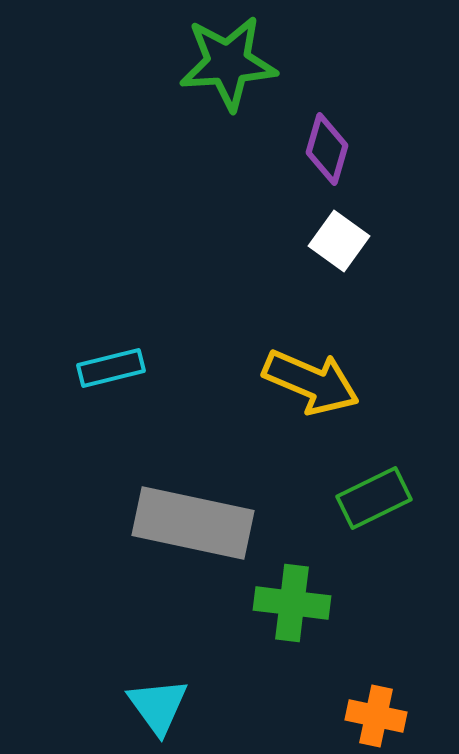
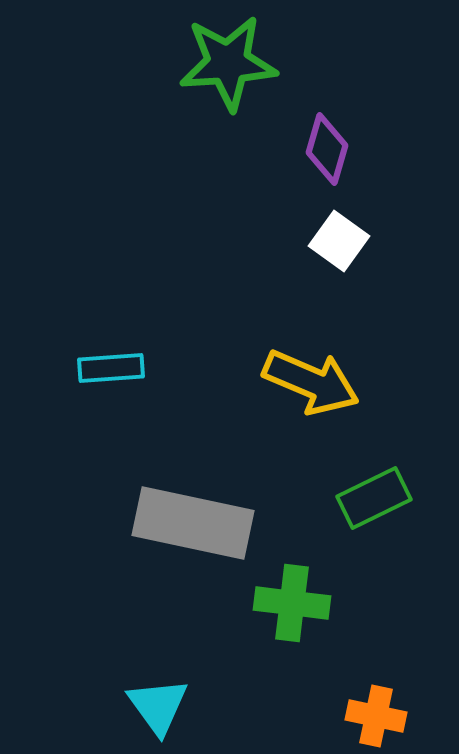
cyan rectangle: rotated 10 degrees clockwise
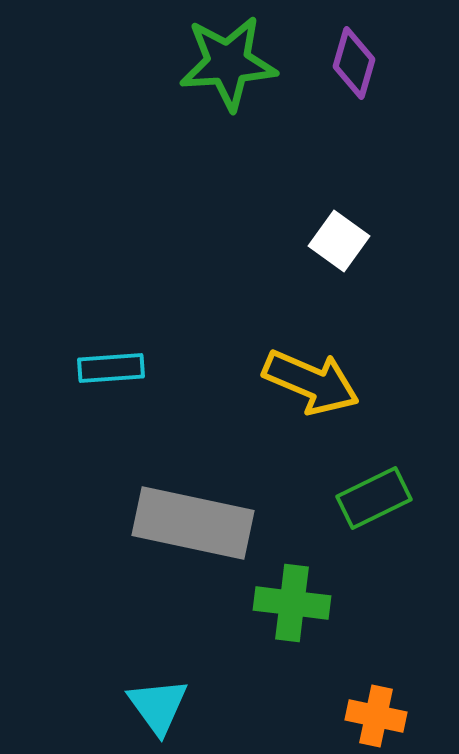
purple diamond: moved 27 px right, 86 px up
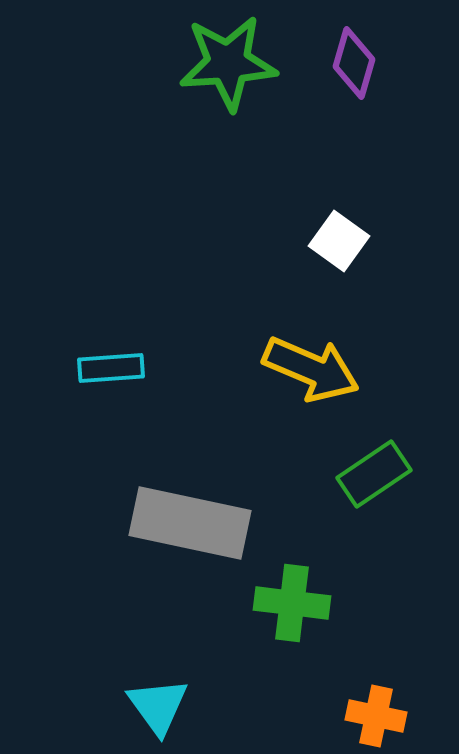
yellow arrow: moved 13 px up
green rectangle: moved 24 px up; rotated 8 degrees counterclockwise
gray rectangle: moved 3 px left
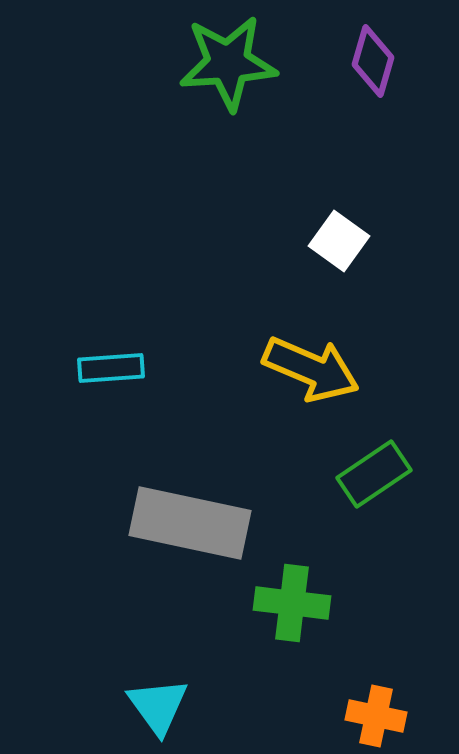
purple diamond: moved 19 px right, 2 px up
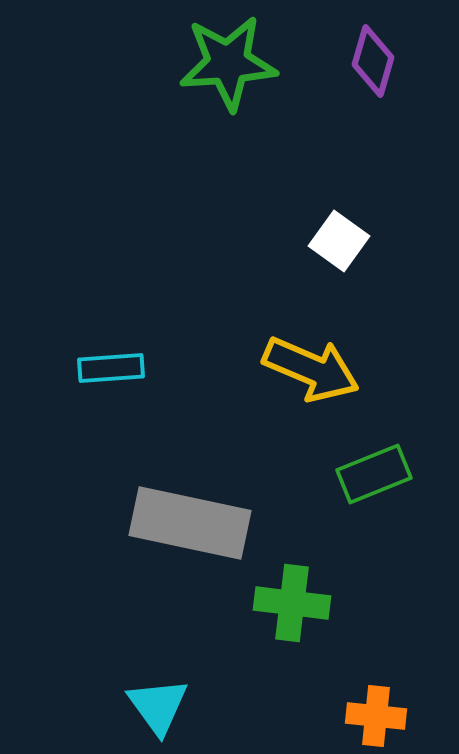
green rectangle: rotated 12 degrees clockwise
orange cross: rotated 6 degrees counterclockwise
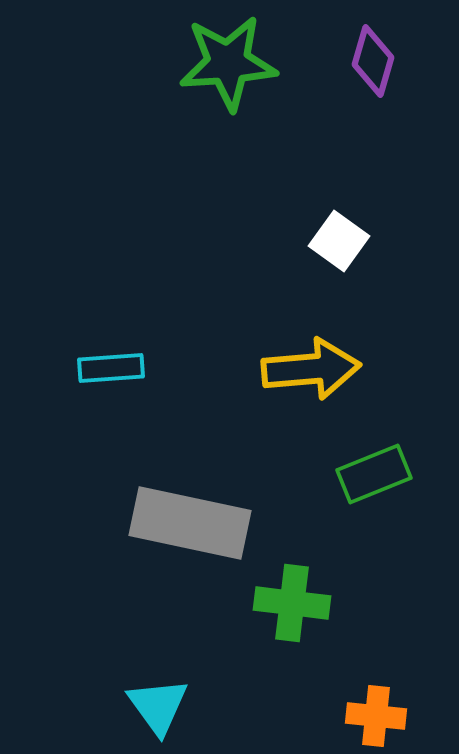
yellow arrow: rotated 28 degrees counterclockwise
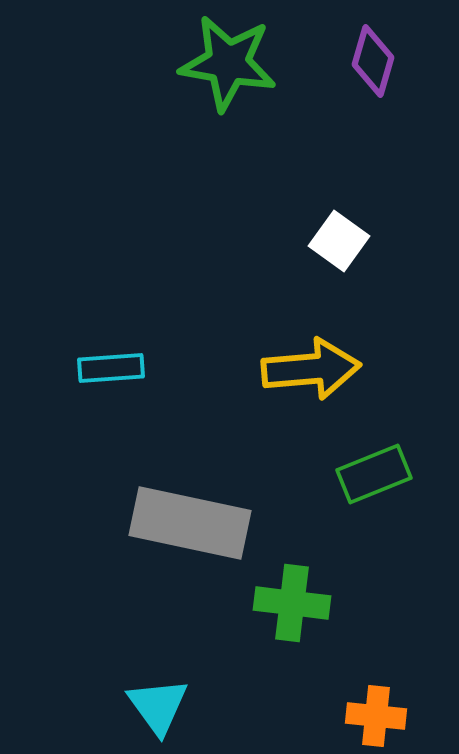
green star: rotated 14 degrees clockwise
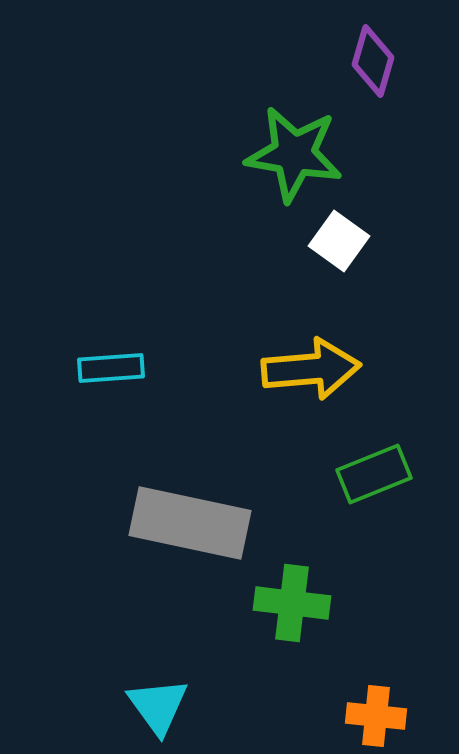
green star: moved 66 px right, 91 px down
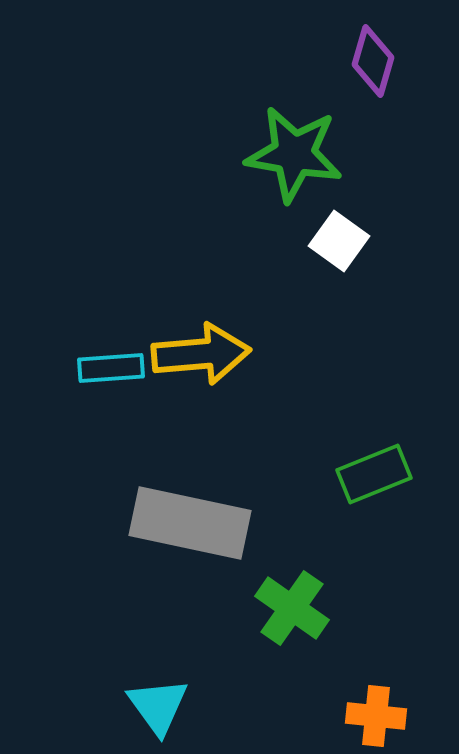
yellow arrow: moved 110 px left, 15 px up
green cross: moved 5 px down; rotated 28 degrees clockwise
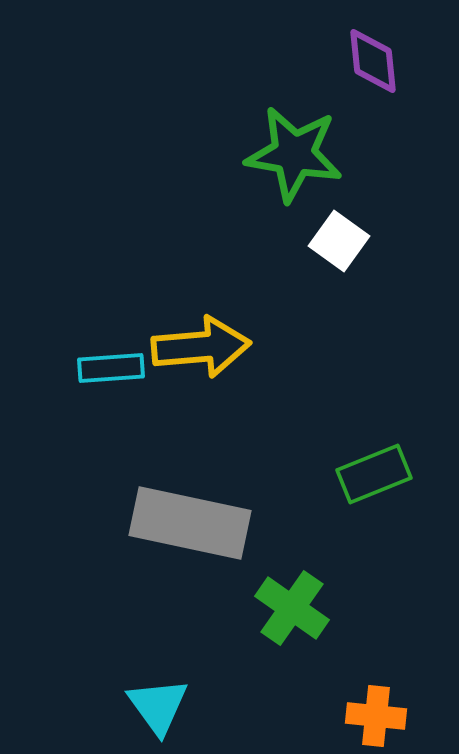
purple diamond: rotated 22 degrees counterclockwise
yellow arrow: moved 7 px up
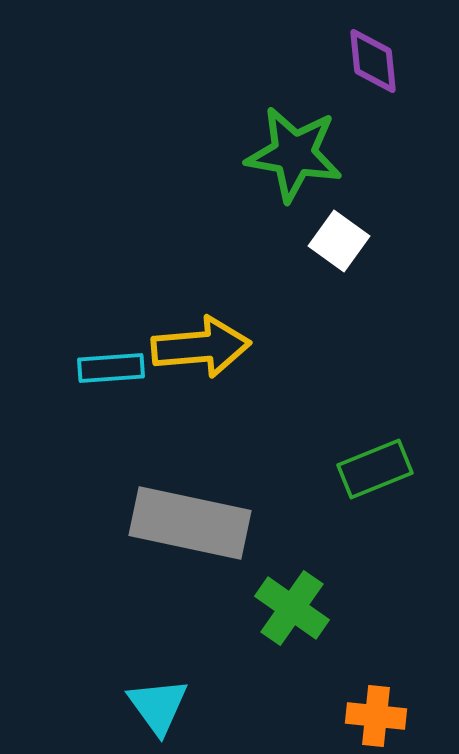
green rectangle: moved 1 px right, 5 px up
